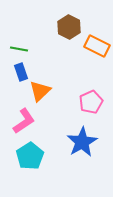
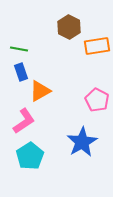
orange rectangle: rotated 35 degrees counterclockwise
orange triangle: rotated 15 degrees clockwise
pink pentagon: moved 6 px right, 2 px up; rotated 20 degrees counterclockwise
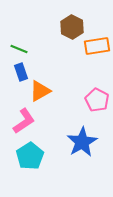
brown hexagon: moved 3 px right
green line: rotated 12 degrees clockwise
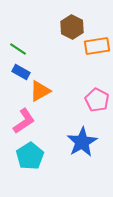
green line: moved 1 px left; rotated 12 degrees clockwise
blue rectangle: rotated 42 degrees counterclockwise
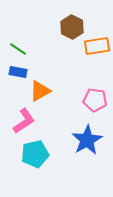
blue rectangle: moved 3 px left; rotated 18 degrees counterclockwise
pink pentagon: moved 2 px left; rotated 20 degrees counterclockwise
blue star: moved 5 px right, 2 px up
cyan pentagon: moved 5 px right, 2 px up; rotated 20 degrees clockwise
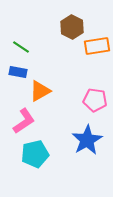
green line: moved 3 px right, 2 px up
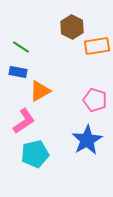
pink pentagon: rotated 10 degrees clockwise
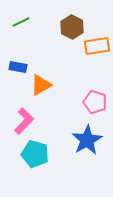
green line: moved 25 px up; rotated 60 degrees counterclockwise
blue rectangle: moved 5 px up
orange triangle: moved 1 px right, 6 px up
pink pentagon: moved 2 px down
pink L-shape: rotated 12 degrees counterclockwise
cyan pentagon: rotated 28 degrees clockwise
